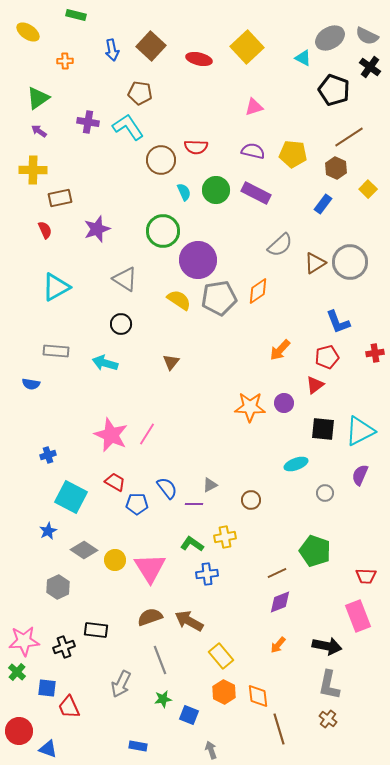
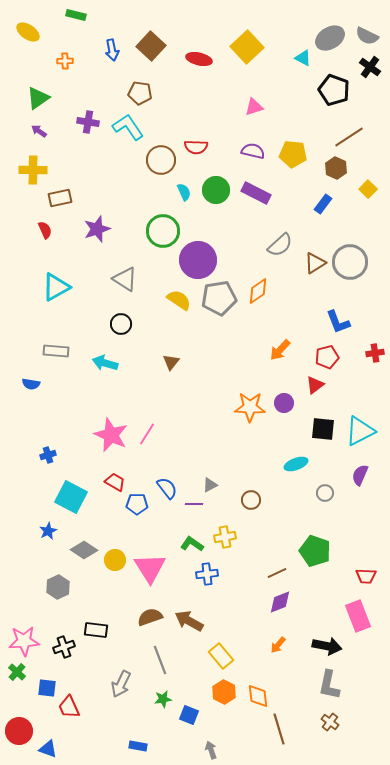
brown cross at (328, 719): moved 2 px right, 3 px down
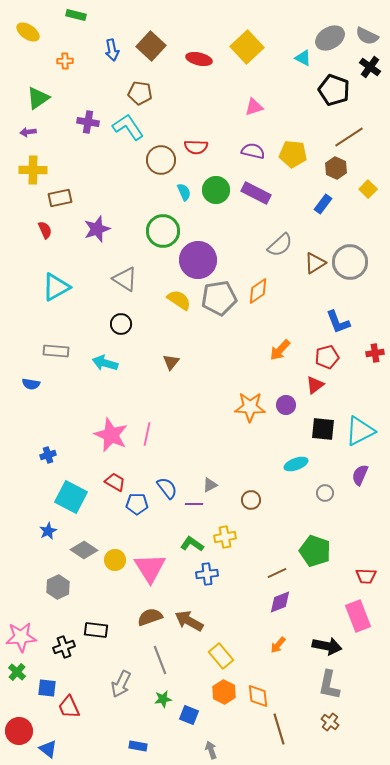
purple arrow at (39, 131): moved 11 px left, 1 px down; rotated 42 degrees counterclockwise
purple circle at (284, 403): moved 2 px right, 2 px down
pink line at (147, 434): rotated 20 degrees counterclockwise
pink star at (24, 641): moved 3 px left, 4 px up
blue triangle at (48, 749): rotated 18 degrees clockwise
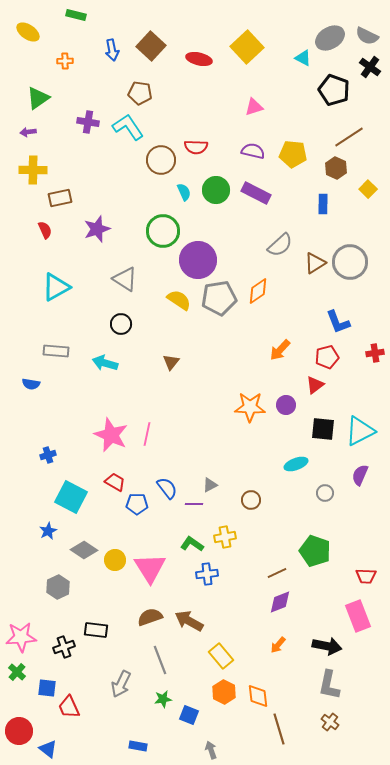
blue rectangle at (323, 204): rotated 36 degrees counterclockwise
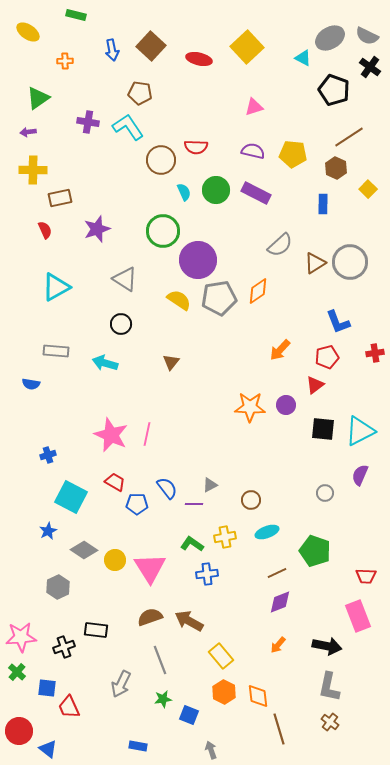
cyan ellipse at (296, 464): moved 29 px left, 68 px down
gray L-shape at (329, 685): moved 2 px down
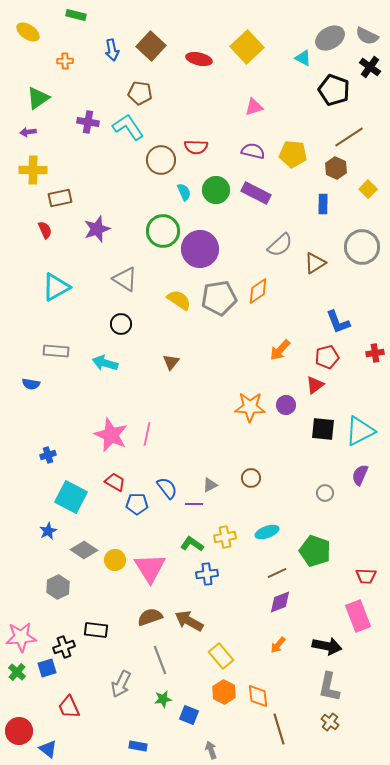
purple circle at (198, 260): moved 2 px right, 11 px up
gray circle at (350, 262): moved 12 px right, 15 px up
brown circle at (251, 500): moved 22 px up
blue square at (47, 688): moved 20 px up; rotated 24 degrees counterclockwise
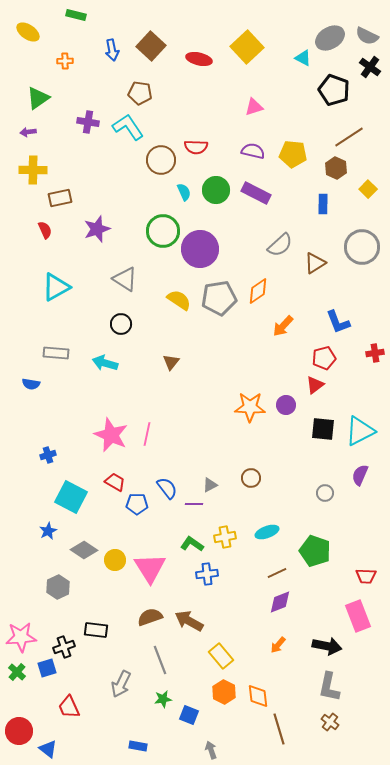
orange arrow at (280, 350): moved 3 px right, 24 px up
gray rectangle at (56, 351): moved 2 px down
red pentagon at (327, 357): moved 3 px left, 1 px down
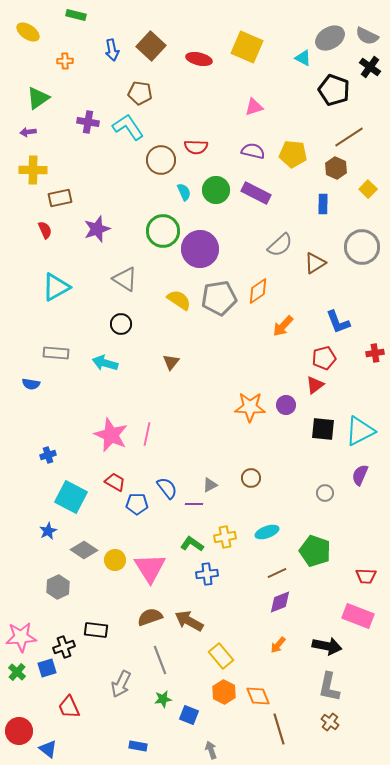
yellow square at (247, 47): rotated 24 degrees counterclockwise
pink rectangle at (358, 616): rotated 48 degrees counterclockwise
orange diamond at (258, 696): rotated 15 degrees counterclockwise
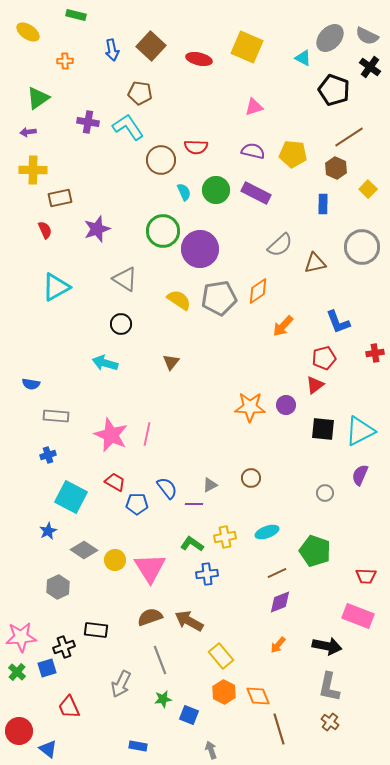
gray ellipse at (330, 38): rotated 16 degrees counterclockwise
brown triangle at (315, 263): rotated 20 degrees clockwise
gray rectangle at (56, 353): moved 63 px down
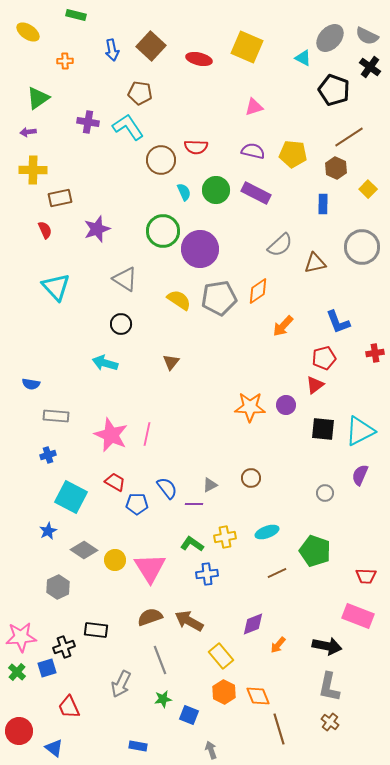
cyan triangle at (56, 287): rotated 44 degrees counterclockwise
purple diamond at (280, 602): moved 27 px left, 22 px down
blue triangle at (48, 749): moved 6 px right, 1 px up
